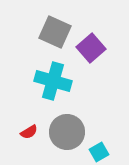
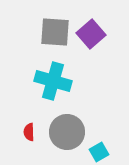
gray square: rotated 20 degrees counterclockwise
purple square: moved 14 px up
red semicircle: rotated 120 degrees clockwise
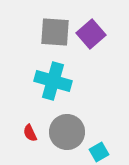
red semicircle: moved 1 px right, 1 px down; rotated 24 degrees counterclockwise
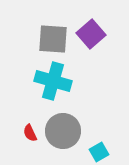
gray square: moved 2 px left, 7 px down
gray circle: moved 4 px left, 1 px up
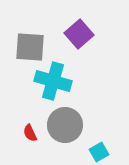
purple square: moved 12 px left
gray square: moved 23 px left, 8 px down
gray circle: moved 2 px right, 6 px up
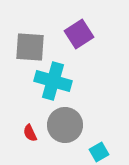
purple square: rotated 8 degrees clockwise
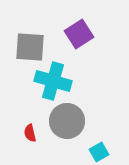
gray circle: moved 2 px right, 4 px up
red semicircle: rotated 12 degrees clockwise
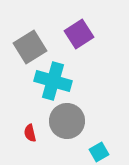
gray square: rotated 36 degrees counterclockwise
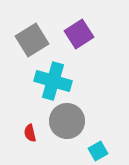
gray square: moved 2 px right, 7 px up
cyan square: moved 1 px left, 1 px up
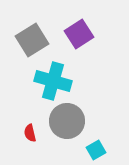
cyan square: moved 2 px left, 1 px up
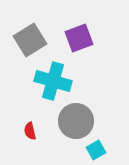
purple square: moved 4 px down; rotated 12 degrees clockwise
gray square: moved 2 px left
gray circle: moved 9 px right
red semicircle: moved 2 px up
